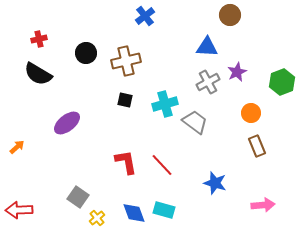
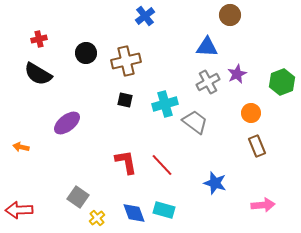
purple star: moved 2 px down
orange arrow: moved 4 px right; rotated 126 degrees counterclockwise
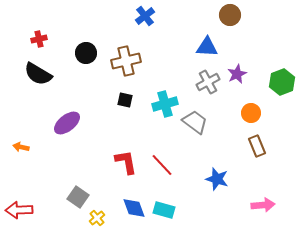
blue star: moved 2 px right, 4 px up
blue diamond: moved 5 px up
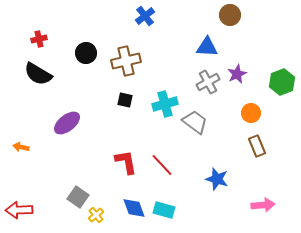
yellow cross: moved 1 px left, 3 px up
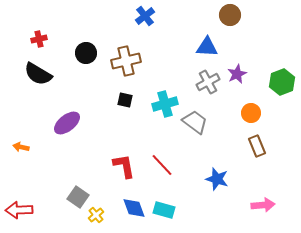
red L-shape: moved 2 px left, 4 px down
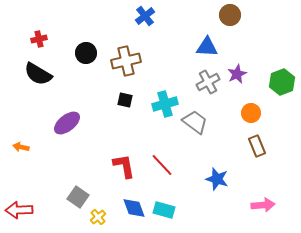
yellow cross: moved 2 px right, 2 px down
